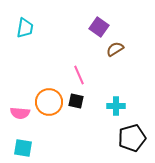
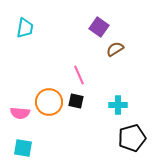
cyan cross: moved 2 px right, 1 px up
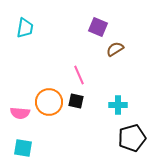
purple square: moved 1 px left; rotated 12 degrees counterclockwise
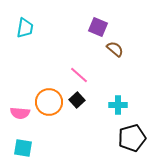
brown semicircle: rotated 72 degrees clockwise
pink line: rotated 24 degrees counterclockwise
black square: moved 1 px right, 1 px up; rotated 35 degrees clockwise
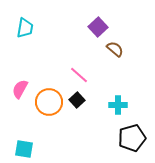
purple square: rotated 24 degrees clockwise
pink semicircle: moved 24 px up; rotated 114 degrees clockwise
cyan square: moved 1 px right, 1 px down
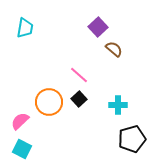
brown semicircle: moved 1 px left
pink semicircle: moved 32 px down; rotated 18 degrees clockwise
black square: moved 2 px right, 1 px up
black pentagon: moved 1 px down
cyan square: moved 2 px left; rotated 18 degrees clockwise
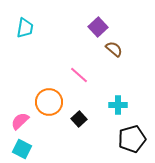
black square: moved 20 px down
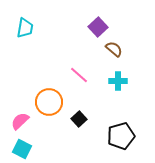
cyan cross: moved 24 px up
black pentagon: moved 11 px left, 3 px up
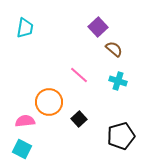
cyan cross: rotated 18 degrees clockwise
pink semicircle: moved 5 px right; rotated 36 degrees clockwise
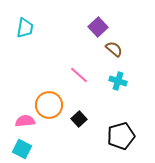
orange circle: moved 3 px down
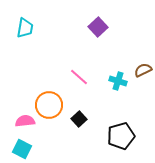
brown semicircle: moved 29 px right, 21 px down; rotated 66 degrees counterclockwise
pink line: moved 2 px down
